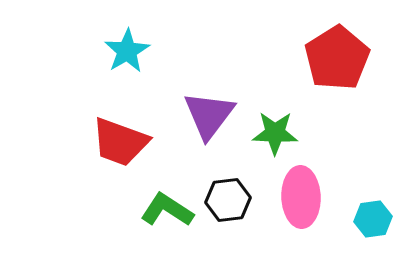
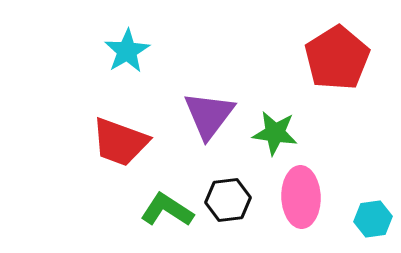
green star: rotated 6 degrees clockwise
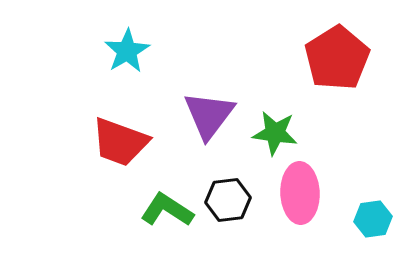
pink ellipse: moved 1 px left, 4 px up
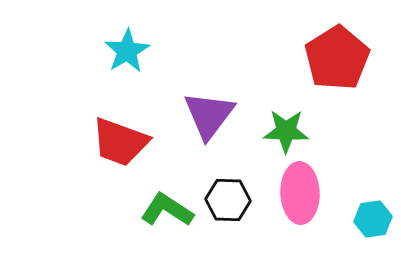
green star: moved 11 px right, 2 px up; rotated 6 degrees counterclockwise
black hexagon: rotated 9 degrees clockwise
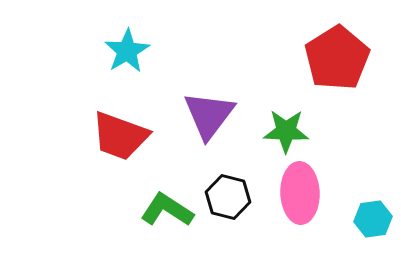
red trapezoid: moved 6 px up
black hexagon: moved 3 px up; rotated 12 degrees clockwise
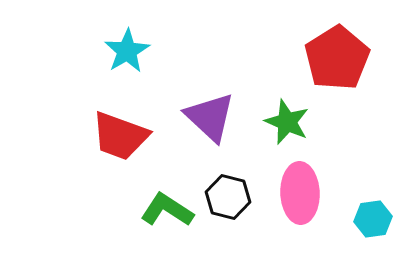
purple triangle: moved 1 px right, 2 px down; rotated 24 degrees counterclockwise
green star: moved 1 px right, 9 px up; rotated 21 degrees clockwise
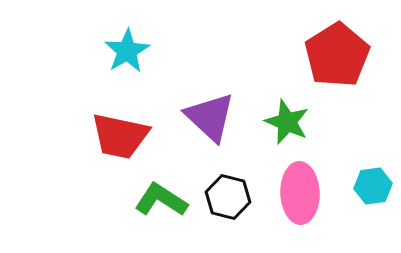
red pentagon: moved 3 px up
red trapezoid: rotated 8 degrees counterclockwise
green L-shape: moved 6 px left, 10 px up
cyan hexagon: moved 33 px up
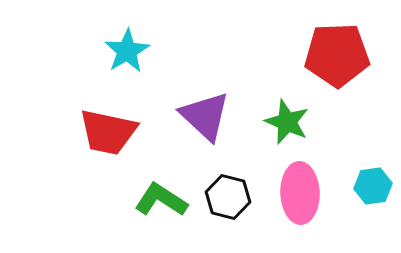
red pentagon: rotated 30 degrees clockwise
purple triangle: moved 5 px left, 1 px up
red trapezoid: moved 12 px left, 4 px up
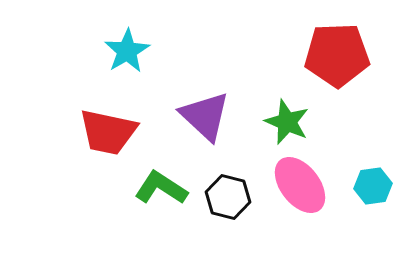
pink ellipse: moved 8 px up; rotated 36 degrees counterclockwise
green L-shape: moved 12 px up
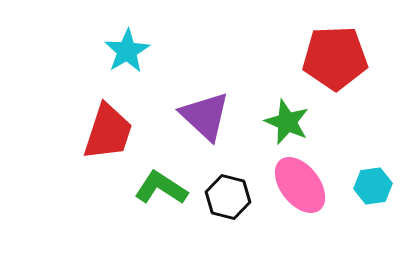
red pentagon: moved 2 px left, 3 px down
red trapezoid: rotated 84 degrees counterclockwise
